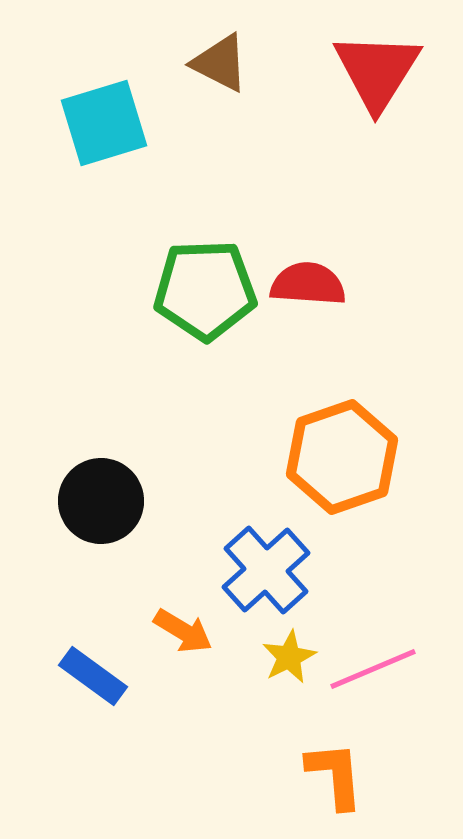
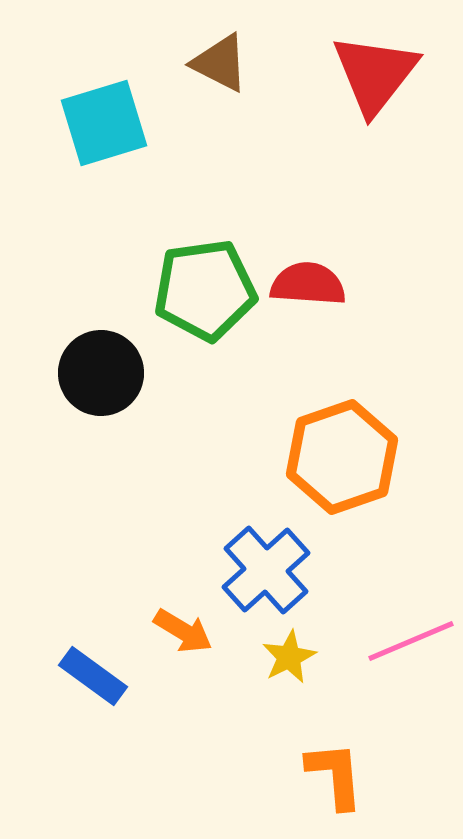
red triangle: moved 2 px left, 3 px down; rotated 6 degrees clockwise
green pentagon: rotated 6 degrees counterclockwise
black circle: moved 128 px up
pink line: moved 38 px right, 28 px up
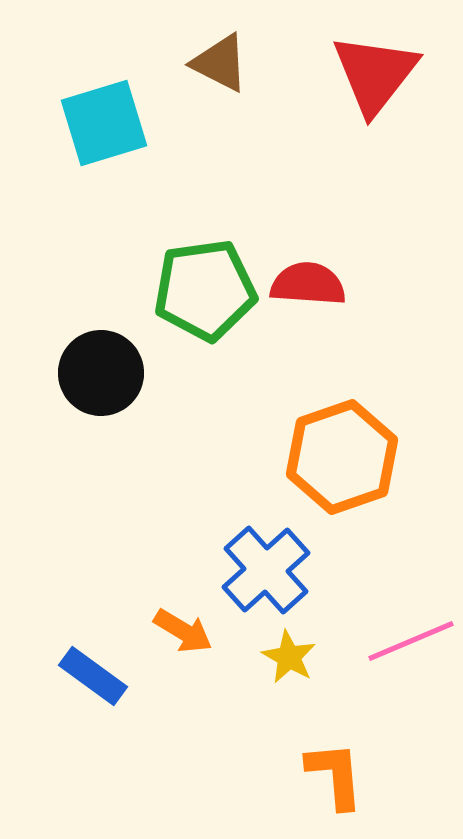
yellow star: rotated 16 degrees counterclockwise
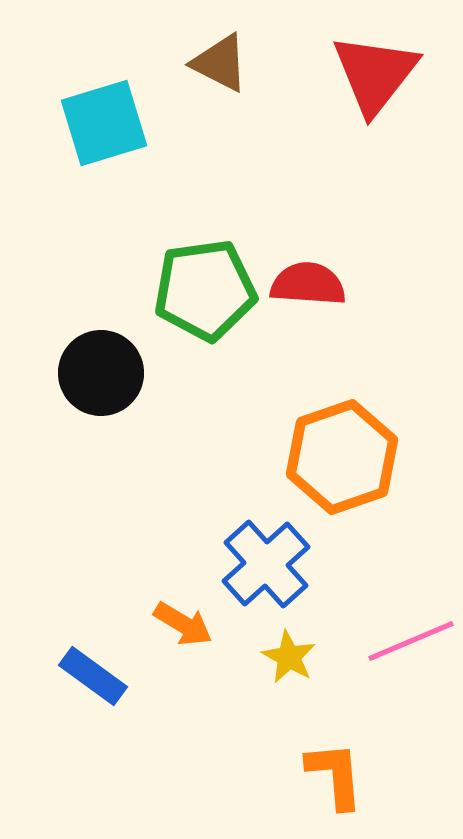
blue cross: moved 6 px up
orange arrow: moved 7 px up
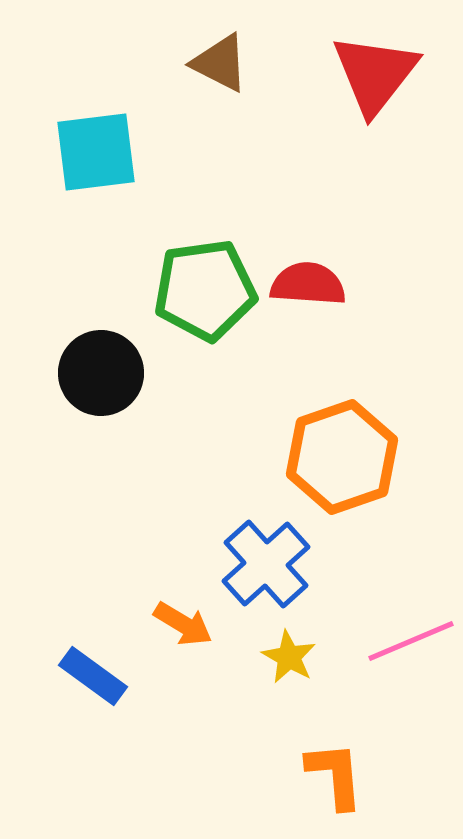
cyan square: moved 8 px left, 29 px down; rotated 10 degrees clockwise
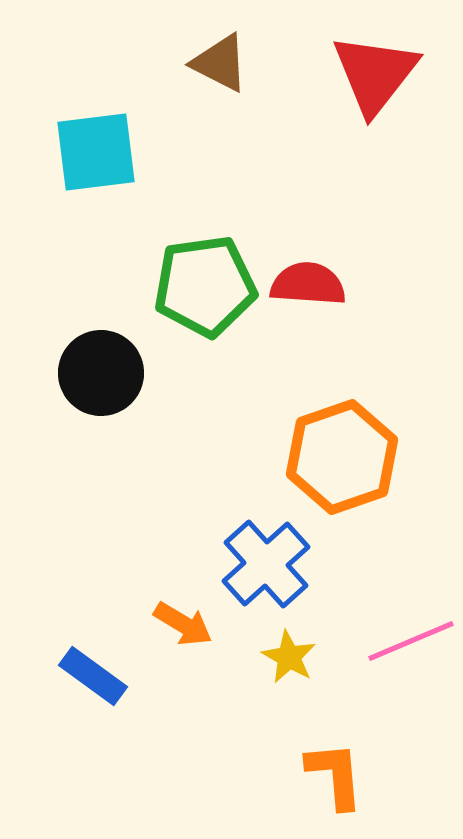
green pentagon: moved 4 px up
